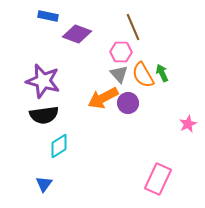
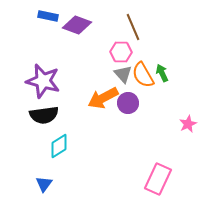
purple diamond: moved 9 px up
gray triangle: moved 4 px right
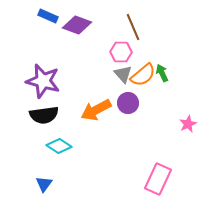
blue rectangle: rotated 12 degrees clockwise
orange semicircle: rotated 100 degrees counterclockwise
orange arrow: moved 7 px left, 12 px down
cyan diamond: rotated 65 degrees clockwise
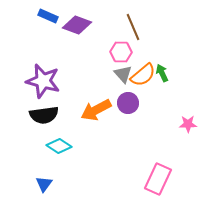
pink star: rotated 24 degrees clockwise
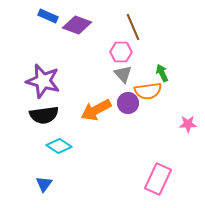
orange semicircle: moved 5 px right, 16 px down; rotated 32 degrees clockwise
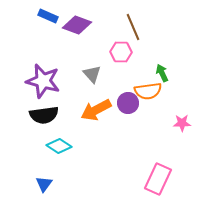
gray triangle: moved 31 px left
pink star: moved 6 px left, 1 px up
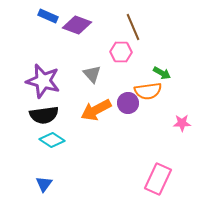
green arrow: rotated 144 degrees clockwise
cyan diamond: moved 7 px left, 6 px up
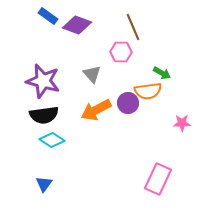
blue rectangle: rotated 12 degrees clockwise
